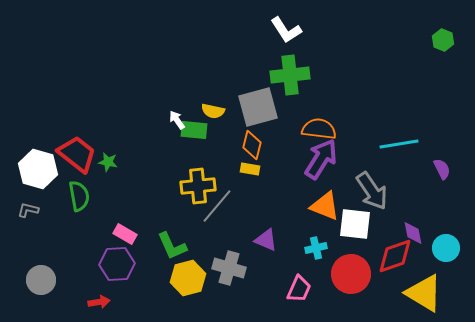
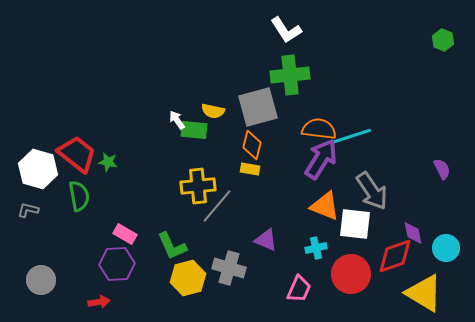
cyan line: moved 47 px left, 8 px up; rotated 9 degrees counterclockwise
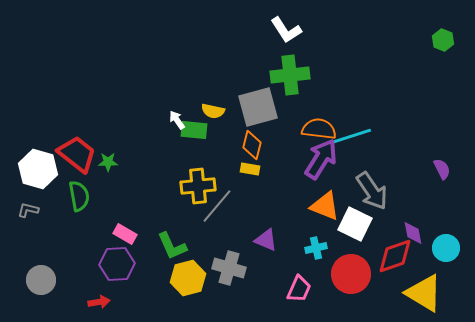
green star: rotated 12 degrees counterclockwise
white square: rotated 20 degrees clockwise
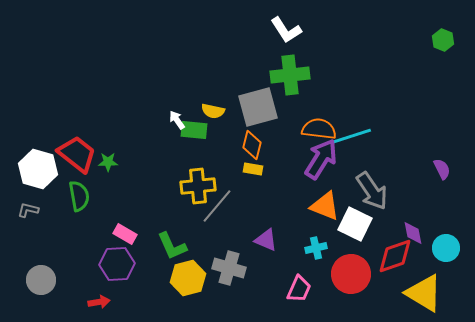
yellow rectangle: moved 3 px right
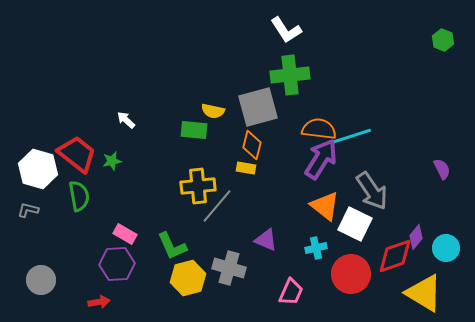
white arrow: moved 51 px left; rotated 12 degrees counterclockwise
green star: moved 4 px right, 1 px up; rotated 12 degrees counterclockwise
yellow rectangle: moved 7 px left, 1 px up
orange triangle: rotated 16 degrees clockwise
purple diamond: moved 3 px right, 4 px down; rotated 50 degrees clockwise
pink trapezoid: moved 8 px left, 3 px down
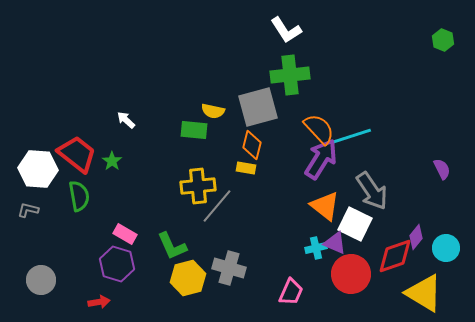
orange semicircle: rotated 40 degrees clockwise
green star: rotated 24 degrees counterclockwise
white hexagon: rotated 12 degrees counterclockwise
purple triangle: moved 69 px right, 3 px down
purple hexagon: rotated 20 degrees clockwise
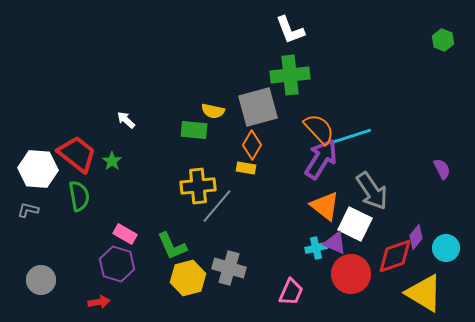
white L-shape: moved 4 px right; rotated 12 degrees clockwise
orange diamond: rotated 16 degrees clockwise
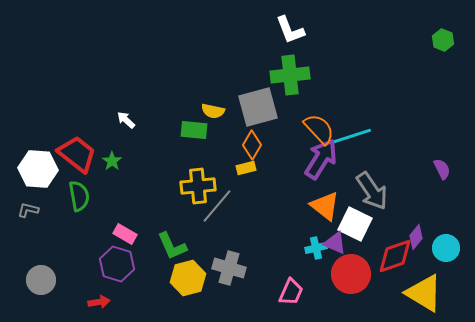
yellow rectangle: rotated 24 degrees counterclockwise
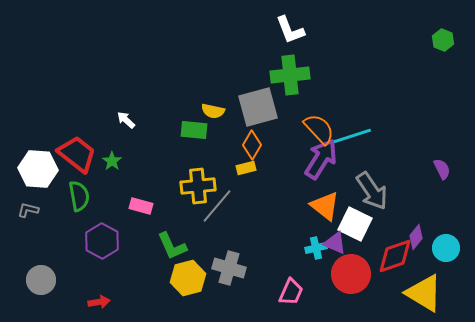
pink rectangle: moved 16 px right, 28 px up; rotated 15 degrees counterclockwise
purple hexagon: moved 15 px left, 23 px up; rotated 12 degrees clockwise
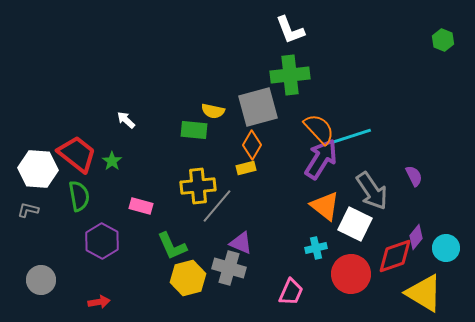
purple semicircle: moved 28 px left, 7 px down
purple triangle: moved 94 px left
